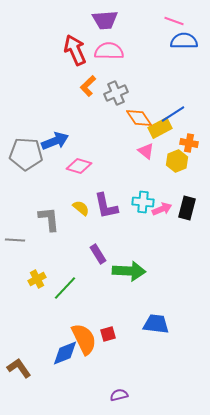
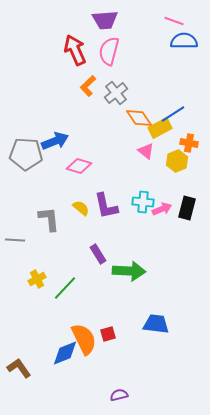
pink semicircle: rotated 76 degrees counterclockwise
gray cross: rotated 15 degrees counterclockwise
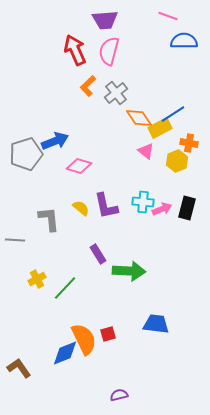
pink line: moved 6 px left, 5 px up
gray pentagon: rotated 20 degrees counterclockwise
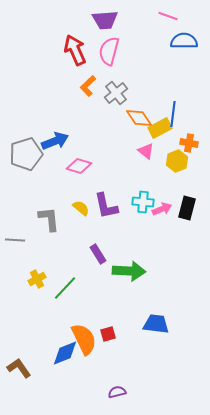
blue line: rotated 50 degrees counterclockwise
purple semicircle: moved 2 px left, 3 px up
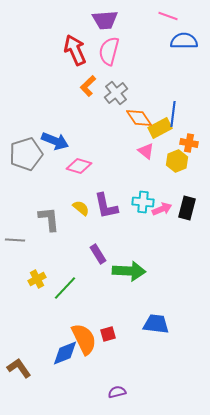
blue arrow: rotated 44 degrees clockwise
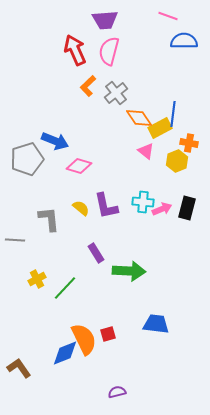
gray pentagon: moved 1 px right, 5 px down
purple rectangle: moved 2 px left, 1 px up
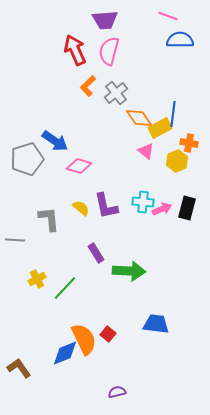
blue semicircle: moved 4 px left, 1 px up
blue arrow: rotated 12 degrees clockwise
red square: rotated 35 degrees counterclockwise
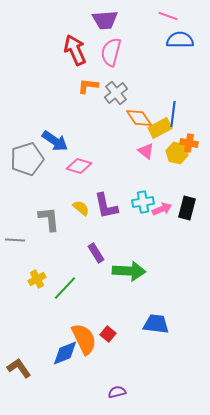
pink semicircle: moved 2 px right, 1 px down
orange L-shape: rotated 50 degrees clockwise
yellow hexagon: moved 8 px up; rotated 25 degrees counterclockwise
cyan cross: rotated 15 degrees counterclockwise
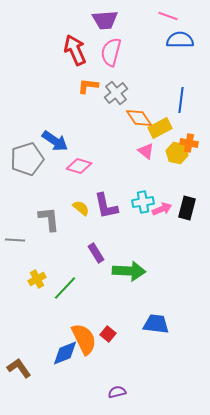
blue line: moved 8 px right, 14 px up
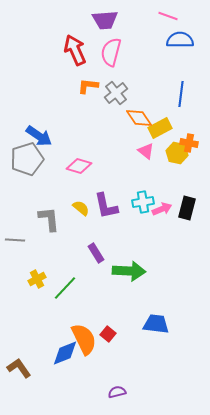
blue line: moved 6 px up
blue arrow: moved 16 px left, 5 px up
